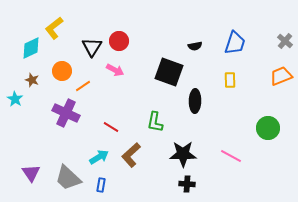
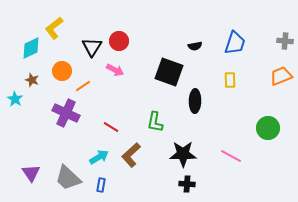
gray cross: rotated 35 degrees counterclockwise
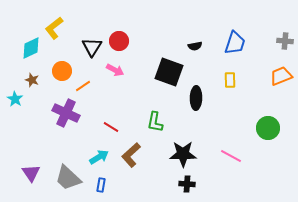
black ellipse: moved 1 px right, 3 px up
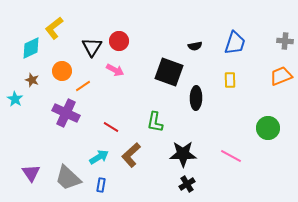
black cross: rotated 35 degrees counterclockwise
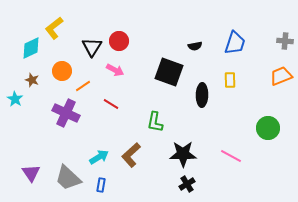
black ellipse: moved 6 px right, 3 px up
red line: moved 23 px up
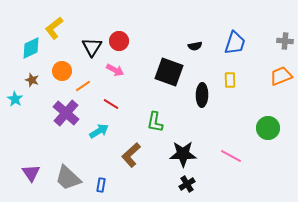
purple cross: rotated 16 degrees clockwise
cyan arrow: moved 26 px up
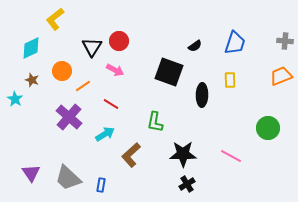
yellow L-shape: moved 1 px right, 9 px up
black semicircle: rotated 24 degrees counterclockwise
purple cross: moved 3 px right, 4 px down
cyan arrow: moved 6 px right, 3 px down
